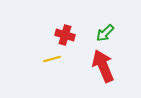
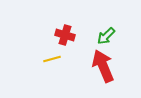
green arrow: moved 1 px right, 3 px down
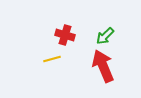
green arrow: moved 1 px left
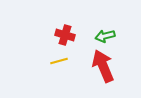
green arrow: rotated 30 degrees clockwise
yellow line: moved 7 px right, 2 px down
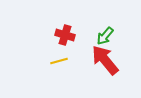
green arrow: rotated 36 degrees counterclockwise
red arrow: moved 2 px right, 6 px up; rotated 16 degrees counterclockwise
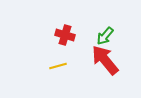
yellow line: moved 1 px left, 5 px down
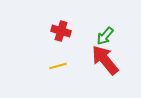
red cross: moved 4 px left, 4 px up
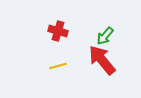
red cross: moved 3 px left
red arrow: moved 3 px left
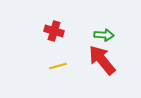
red cross: moved 4 px left
green arrow: moved 1 px left, 1 px up; rotated 126 degrees counterclockwise
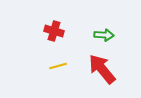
red arrow: moved 9 px down
